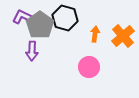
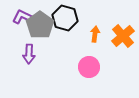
purple arrow: moved 3 px left, 3 px down
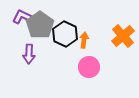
black hexagon: moved 16 px down; rotated 10 degrees clockwise
orange arrow: moved 11 px left, 6 px down
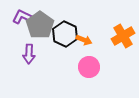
orange cross: rotated 10 degrees clockwise
orange arrow: rotated 105 degrees clockwise
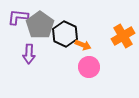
purple L-shape: moved 5 px left; rotated 20 degrees counterclockwise
orange arrow: moved 1 px left, 5 px down
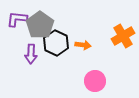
purple L-shape: moved 1 px left, 2 px down
black hexagon: moved 9 px left, 9 px down
orange arrow: rotated 14 degrees counterclockwise
purple arrow: moved 2 px right
pink circle: moved 6 px right, 14 px down
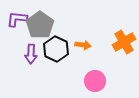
orange cross: moved 1 px right, 6 px down
black hexagon: moved 6 px down
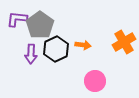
black hexagon: rotated 10 degrees clockwise
